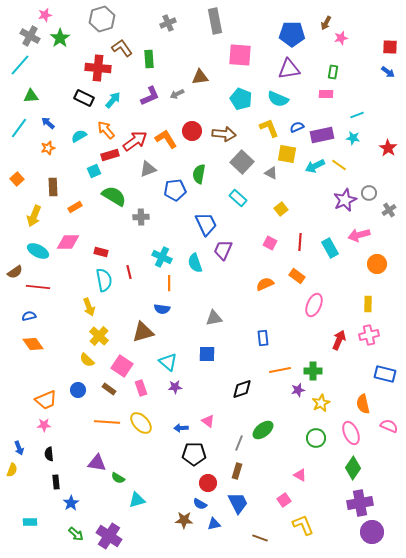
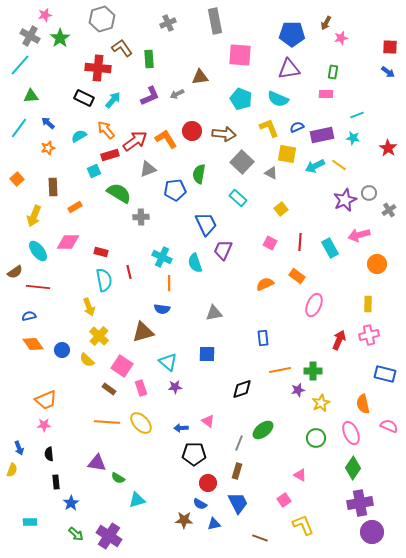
green semicircle at (114, 196): moved 5 px right, 3 px up
cyan ellipse at (38, 251): rotated 25 degrees clockwise
gray triangle at (214, 318): moved 5 px up
blue circle at (78, 390): moved 16 px left, 40 px up
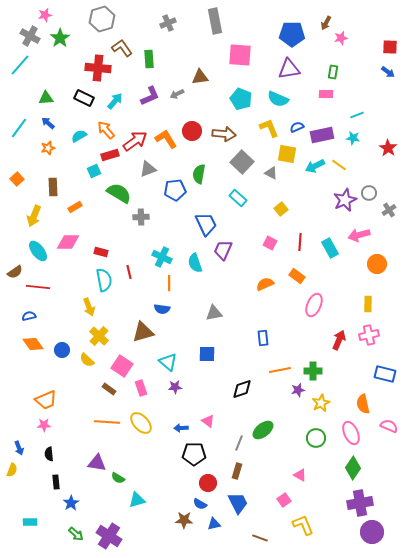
green triangle at (31, 96): moved 15 px right, 2 px down
cyan arrow at (113, 100): moved 2 px right, 1 px down
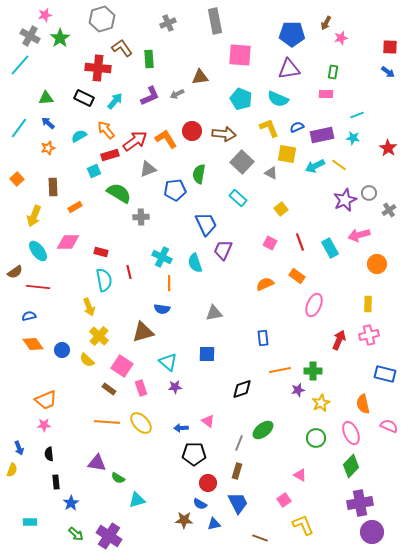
red line at (300, 242): rotated 24 degrees counterclockwise
green diamond at (353, 468): moved 2 px left, 2 px up; rotated 10 degrees clockwise
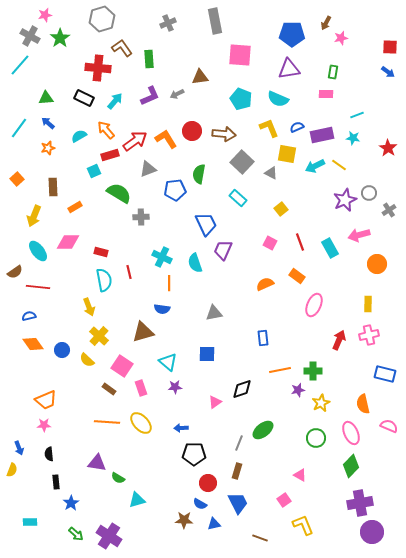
pink triangle at (208, 421): moved 7 px right, 19 px up; rotated 48 degrees clockwise
